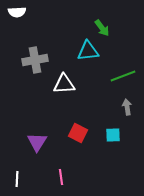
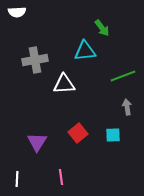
cyan triangle: moved 3 px left
red square: rotated 24 degrees clockwise
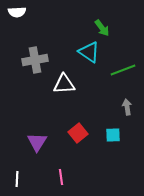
cyan triangle: moved 4 px right, 1 px down; rotated 40 degrees clockwise
green line: moved 6 px up
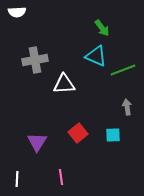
cyan triangle: moved 7 px right, 4 px down; rotated 10 degrees counterclockwise
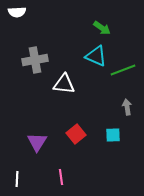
green arrow: rotated 18 degrees counterclockwise
white triangle: rotated 10 degrees clockwise
red square: moved 2 px left, 1 px down
